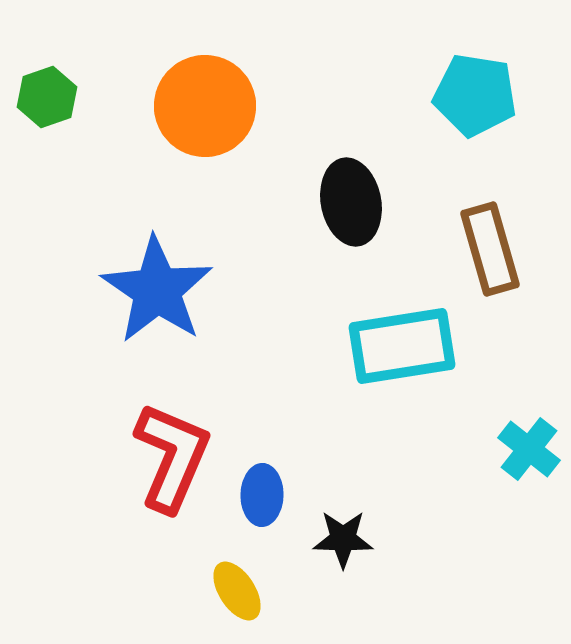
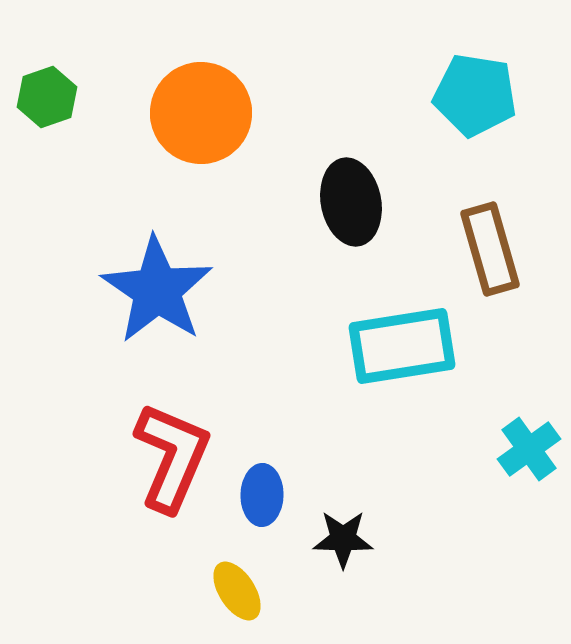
orange circle: moved 4 px left, 7 px down
cyan cross: rotated 16 degrees clockwise
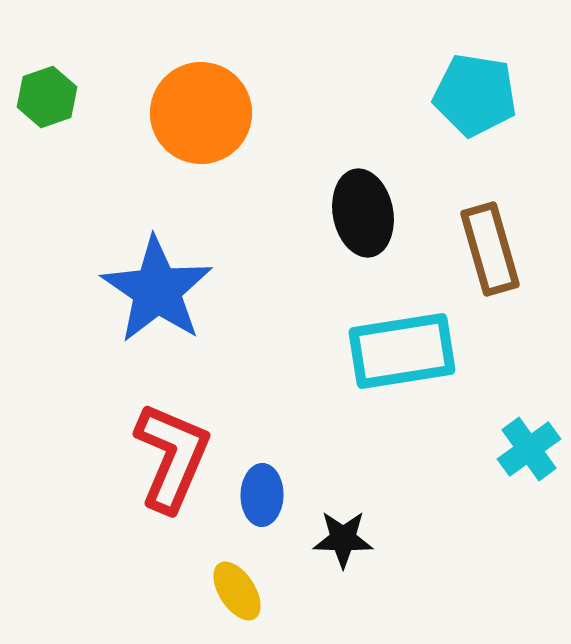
black ellipse: moved 12 px right, 11 px down
cyan rectangle: moved 5 px down
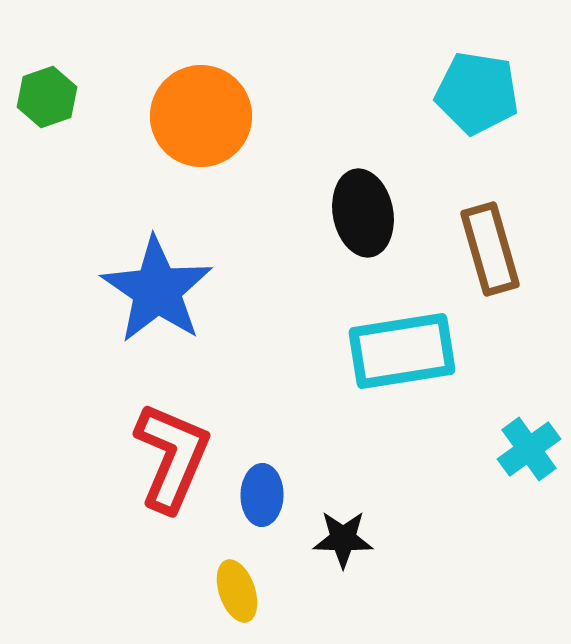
cyan pentagon: moved 2 px right, 2 px up
orange circle: moved 3 px down
yellow ellipse: rotated 14 degrees clockwise
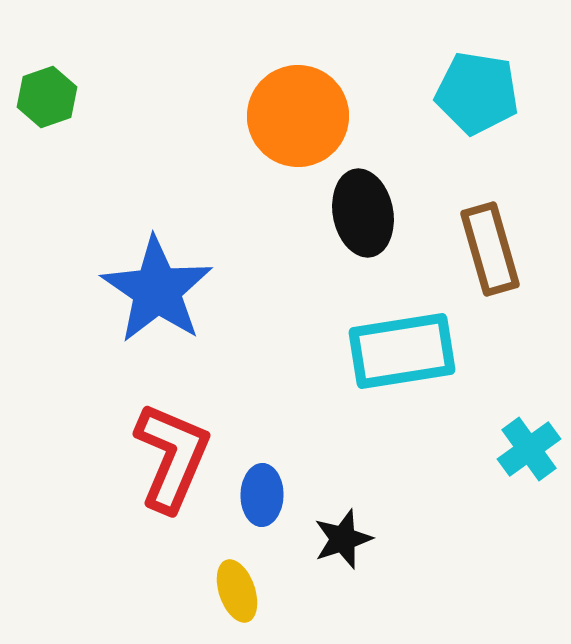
orange circle: moved 97 px right
black star: rotated 20 degrees counterclockwise
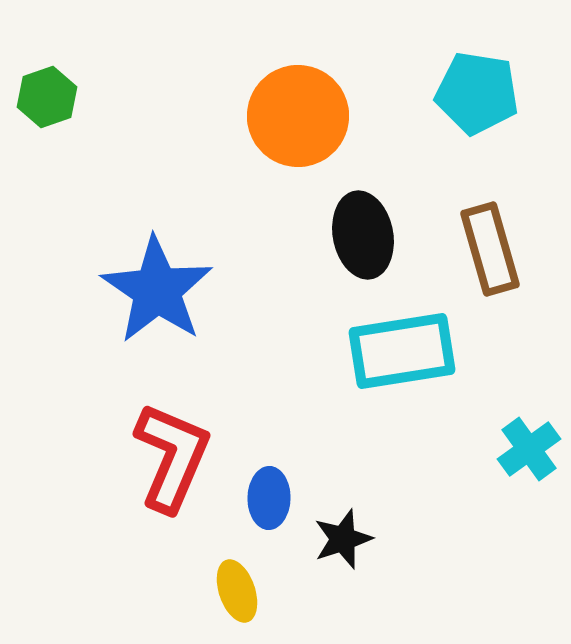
black ellipse: moved 22 px down
blue ellipse: moved 7 px right, 3 px down
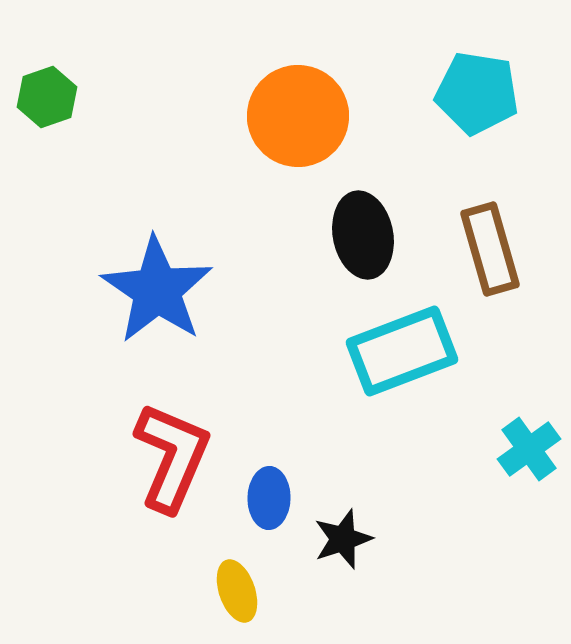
cyan rectangle: rotated 12 degrees counterclockwise
